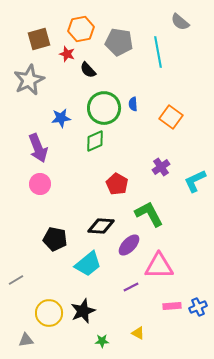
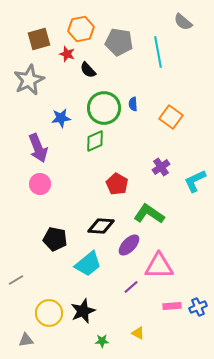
gray semicircle: moved 3 px right
green L-shape: rotated 28 degrees counterclockwise
purple line: rotated 14 degrees counterclockwise
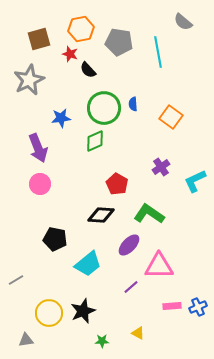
red star: moved 3 px right
black diamond: moved 11 px up
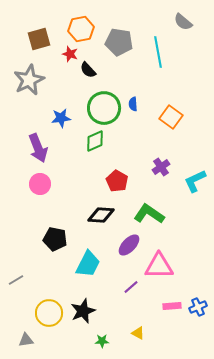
red pentagon: moved 3 px up
cyan trapezoid: rotated 24 degrees counterclockwise
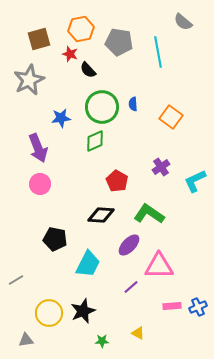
green circle: moved 2 px left, 1 px up
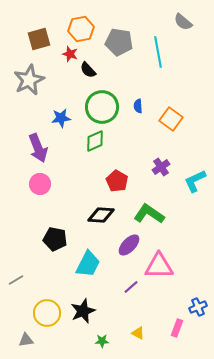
blue semicircle: moved 5 px right, 2 px down
orange square: moved 2 px down
pink rectangle: moved 5 px right, 22 px down; rotated 66 degrees counterclockwise
yellow circle: moved 2 px left
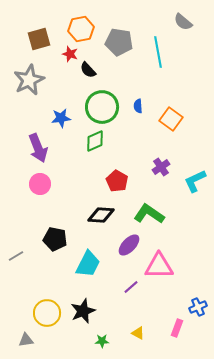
gray line: moved 24 px up
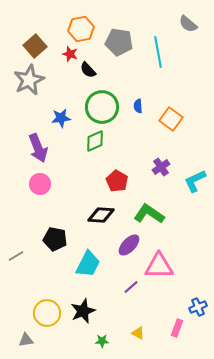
gray semicircle: moved 5 px right, 2 px down
brown square: moved 4 px left, 7 px down; rotated 25 degrees counterclockwise
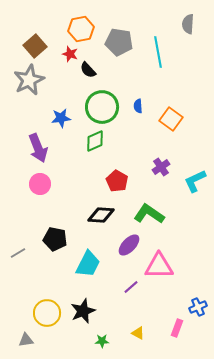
gray semicircle: rotated 54 degrees clockwise
gray line: moved 2 px right, 3 px up
